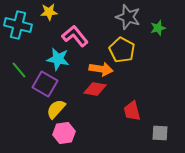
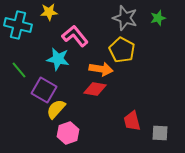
gray star: moved 3 px left, 1 px down
green star: moved 10 px up
purple square: moved 1 px left, 6 px down
red trapezoid: moved 10 px down
pink hexagon: moved 4 px right; rotated 10 degrees counterclockwise
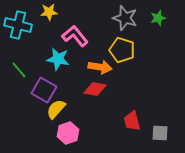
yellow pentagon: rotated 10 degrees counterclockwise
orange arrow: moved 1 px left, 2 px up
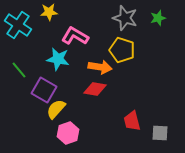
cyan cross: rotated 20 degrees clockwise
pink L-shape: rotated 20 degrees counterclockwise
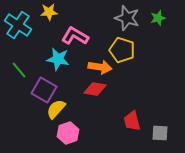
gray star: moved 2 px right
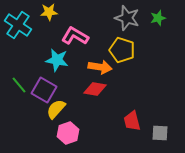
cyan star: moved 1 px left, 1 px down
green line: moved 15 px down
